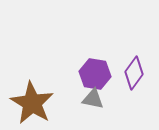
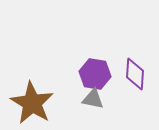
purple diamond: moved 1 px right, 1 px down; rotated 32 degrees counterclockwise
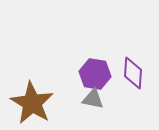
purple diamond: moved 2 px left, 1 px up
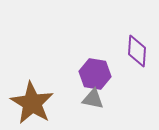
purple diamond: moved 4 px right, 22 px up
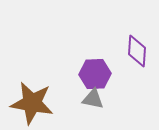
purple hexagon: rotated 12 degrees counterclockwise
brown star: rotated 21 degrees counterclockwise
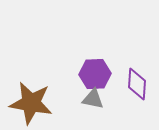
purple diamond: moved 33 px down
brown star: moved 1 px left
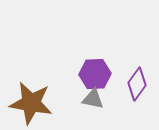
purple diamond: rotated 32 degrees clockwise
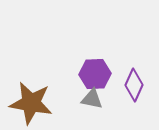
purple diamond: moved 3 px left, 1 px down; rotated 12 degrees counterclockwise
gray triangle: moved 1 px left
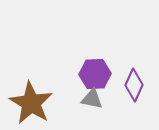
brown star: rotated 21 degrees clockwise
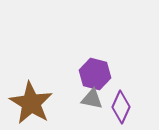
purple hexagon: rotated 16 degrees clockwise
purple diamond: moved 13 px left, 22 px down
